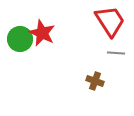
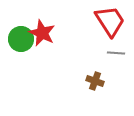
green circle: moved 1 px right
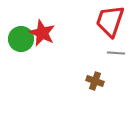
red trapezoid: rotated 128 degrees counterclockwise
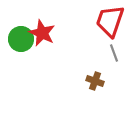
gray line: moved 2 px left; rotated 66 degrees clockwise
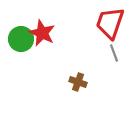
red trapezoid: moved 2 px down
brown cross: moved 17 px left, 1 px down
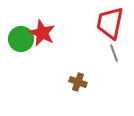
red trapezoid: rotated 8 degrees counterclockwise
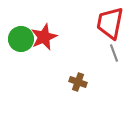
red star: moved 2 px right, 4 px down; rotated 24 degrees clockwise
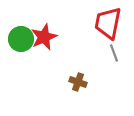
red trapezoid: moved 2 px left
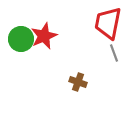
red star: moved 1 px up
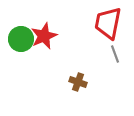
gray line: moved 1 px right, 1 px down
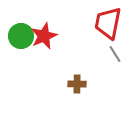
green circle: moved 3 px up
gray line: rotated 12 degrees counterclockwise
brown cross: moved 1 px left, 2 px down; rotated 18 degrees counterclockwise
